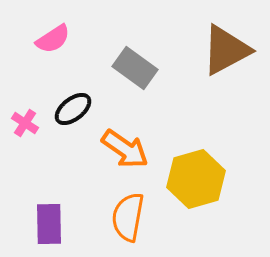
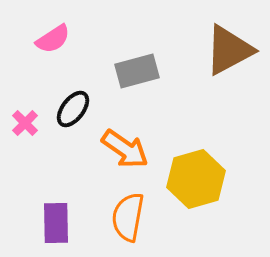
brown triangle: moved 3 px right
gray rectangle: moved 2 px right, 3 px down; rotated 51 degrees counterclockwise
black ellipse: rotated 15 degrees counterclockwise
pink cross: rotated 12 degrees clockwise
purple rectangle: moved 7 px right, 1 px up
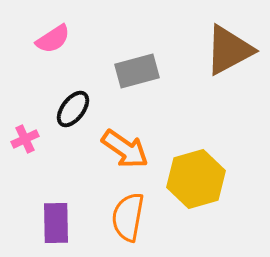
pink cross: moved 16 px down; rotated 20 degrees clockwise
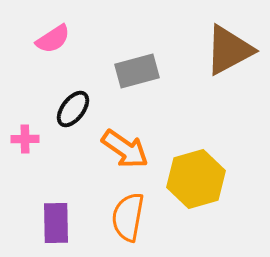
pink cross: rotated 24 degrees clockwise
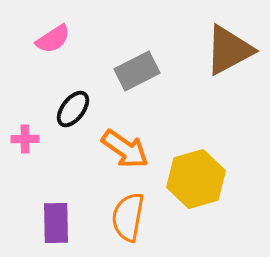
gray rectangle: rotated 12 degrees counterclockwise
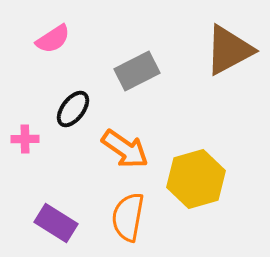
purple rectangle: rotated 57 degrees counterclockwise
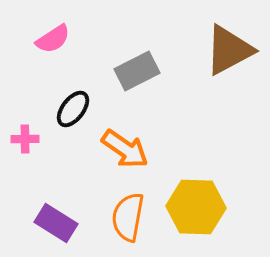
yellow hexagon: moved 28 px down; rotated 18 degrees clockwise
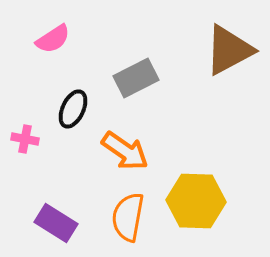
gray rectangle: moved 1 px left, 7 px down
black ellipse: rotated 12 degrees counterclockwise
pink cross: rotated 12 degrees clockwise
orange arrow: moved 2 px down
yellow hexagon: moved 6 px up
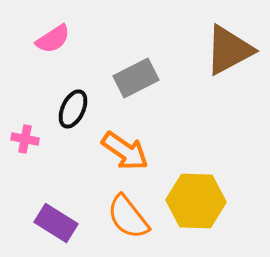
orange semicircle: rotated 48 degrees counterclockwise
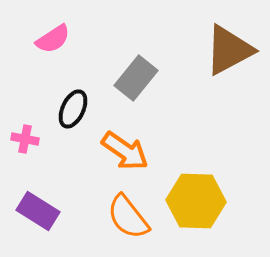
gray rectangle: rotated 24 degrees counterclockwise
purple rectangle: moved 18 px left, 12 px up
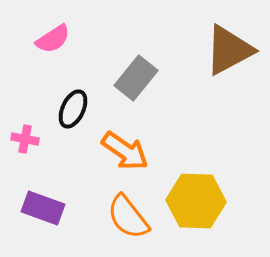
purple rectangle: moved 5 px right, 3 px up; rotated 12 degrees counterclockwise
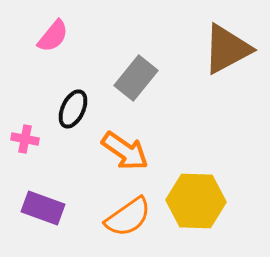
pink semicircle: moved 3 px up; rotated 18 degrees counterclockwise
brown triangle: moved 2 px left, 1 px up
orange semicircle: rotated 87 degrees counterclockwise
